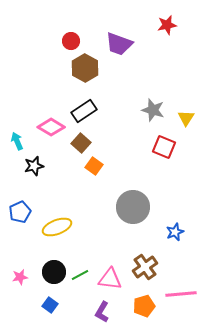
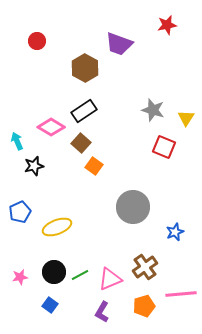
red circle: moved 34 px left
pink triangle: rotated 30 degrees counterclockwise
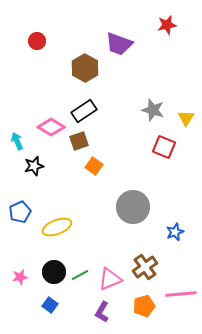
brown square: moved 2 px left, 2 px up; rotated 30 degrees clockwise
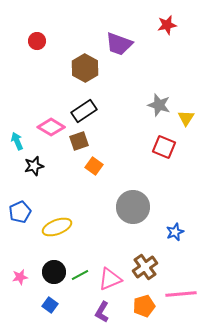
gray star: moved 6 px right, 5 px up
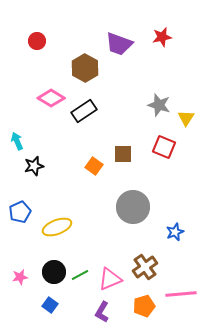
red star: moved 5 px left, 12 px down
pink diamond: moved 29 px up
brown square: moved 44 px right, 13 px down; rotated 18 degrees clockwise
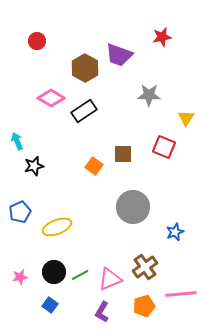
purple trapezoid: moved 11 px down
gray star: moved 10 px left, 10 px up; rotated 15 degrees counterclockwise
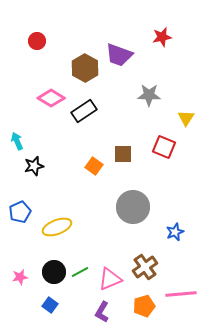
green line: moved 3 px up
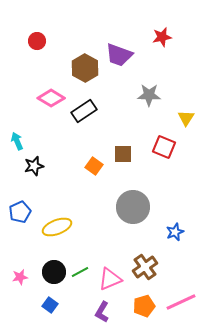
pink line: moved 8 px down; rotated 20 degrees counterclockwise
